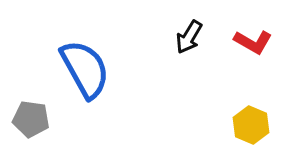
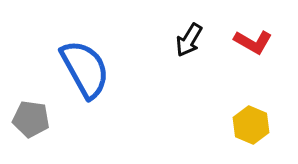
black arrow: moved 3 px down
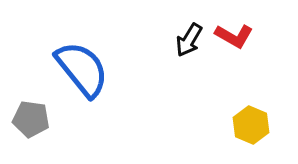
red L-shape: moved 19 px left, 6 px up
blue semicircle: moved 3 px left; rotated 10 degrees counterclockwise
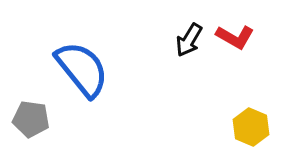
red L-shape: moved 1 px right, 1 px down
yellow hexagon: moved 2 px down
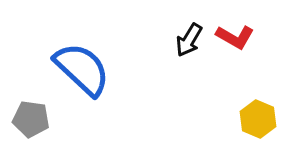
blue semicircle: rotated 8 degrees counterclockwise
yellow hexagon: moved 7 px right, 8 px up
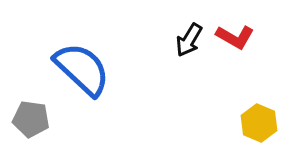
yellow hexagon: moved 1 px right, 4 px down
